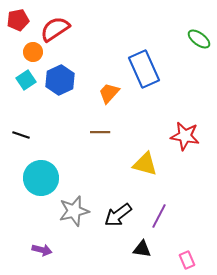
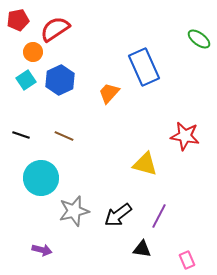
blue rectangle: moved 2 px up
brown line: moved 36 px left, 4 px down; rotated 24 degrees clockwise
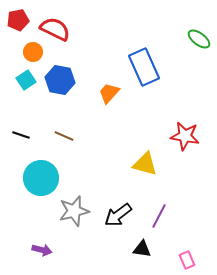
red semicircle: rotated 60 degrees clockwise
blue hexagon: rotated 24 degrees counterclockwise
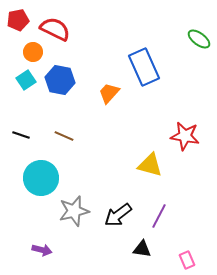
yellow triangle: moved 5 px right, 1 px down
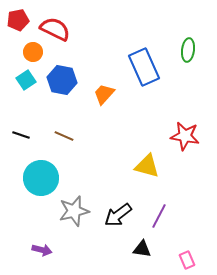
green ellipse: moved 11 px left, 11 px down; rotated 60 degrees clockwise
blue hexagon: moved 2 px right
orange trapezoid: moved 5 px left, 1 px down
yellow triangle: moved 3 px left, 1 px down
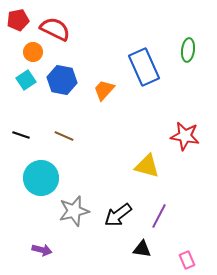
orange trapezoid: moved 4 px up
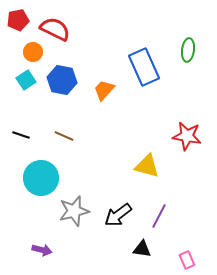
red star: moved 2 px right
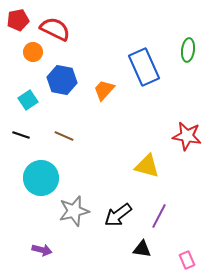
cyan square: moved 2 px right, 20 px down
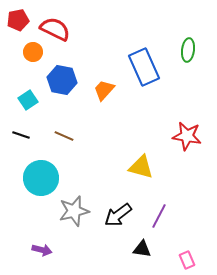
yellow triangle: moved 6 px left, 1 px down
